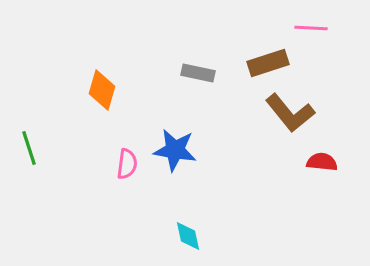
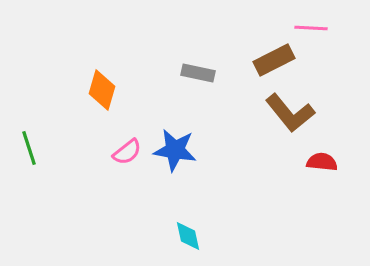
brown rectangle: moved 6 px right, 3 px up; rotated 9 degrees counterclockwise
pink semicircle: moved 12 px up; rotated 44 degrees clockwise
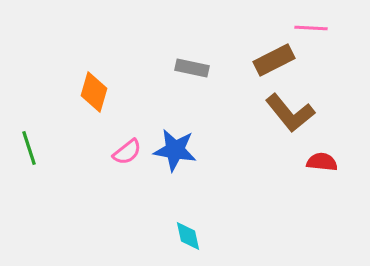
gray rectangle: moved 6 px left, 5 px up
orange diamond: moved 8 px left, 2 px down
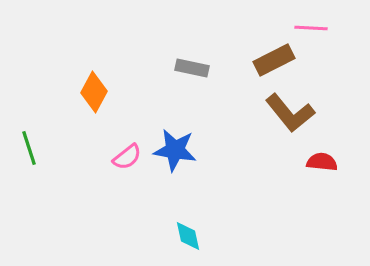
orange diamond: rotated 12 degrees clockwise
pink semicircle: moved 5 px down
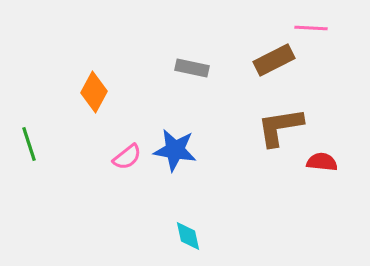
brown L-shape: moved 10 px left, 14 px down; rotated 120 degrees clockwise
green line: moved 4 px up
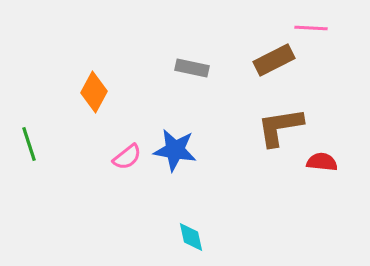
cyan diamond: moved 3 px right, 1 px down
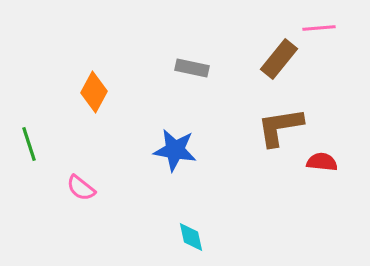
pink line: moved 8 px right; rotated 8 degrees counterclockwise
brown rectangle: moved 5 px right, 1 px up; rotated 24 degrees counterclockwise
pink semicircle: moved 46 px left, 31 px down; rotated 76 degrees clockwise
